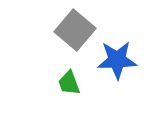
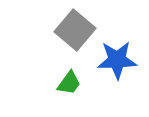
green trapezoid: rotated 124 degrees counterclockwise
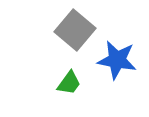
blue star: rotated 12 degrees clockwise
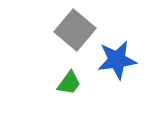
blue star: rotated 18 degrees counterclockwise
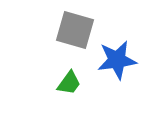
gray square: rotated 24 degrees counterclockwise
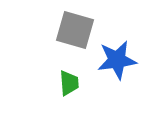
green trapezoid: rotated 40 degrees counterclockwise
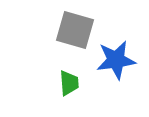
blue star: moved 1 px left
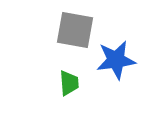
gray square: rotated 6 degrees counterclockwise
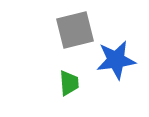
gray square: rotated 24 degrees counterclockwise
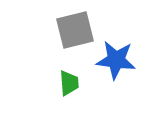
blue star: rotated 15 degrees clockwise
